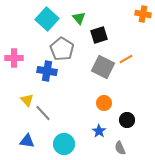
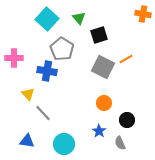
yellow triangle: moved 1 px right, 6 px up
gray semicircle: moved 5 px up
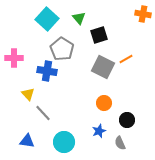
blue star: rotated 16 degrees clockwise
cyan circle: moved 2 px up
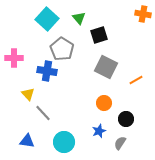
orange line: moved 10 px right, 21 px down
gray square: moved 3 px right
black circle: moved 1 px left, 1 px up
gray semicircle: rotated 56 degrees clockwise
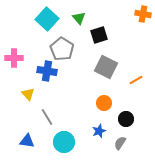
gray line: moved 4 px right, 4 px down; rotated 12 degrees clockwise
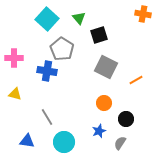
yellow triangle: moved 13 px left; rotated 32 degrees counterclockwise
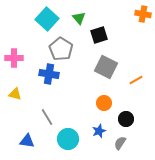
gray pentagon: moved 1 px left
blue cross: moved 2 px right, 3 px down
cyan circle: moved 4 px right, 3 px up
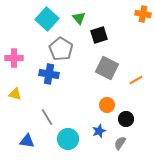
gray square: moved 1 px right, 1 px down
orange circle: moved 3 px right, 2 px down
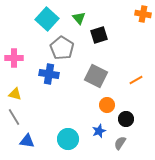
gray pentagon: moved 1 px right, 1 px up
gray square: moved 11 px left, 8 px down
gray line: moved 33 px left
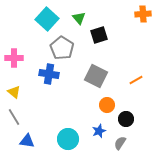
orange cross: rotated 14 degrees counterclockwise
yellow triangle: moved 1 px left, 2 px up; rotated 24 degrees clockwise
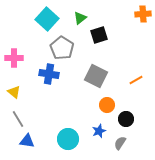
green triangle: moved 1 px right; rotated 32 degrees clockwise
gray line: moved 4 px right, 2 px down
